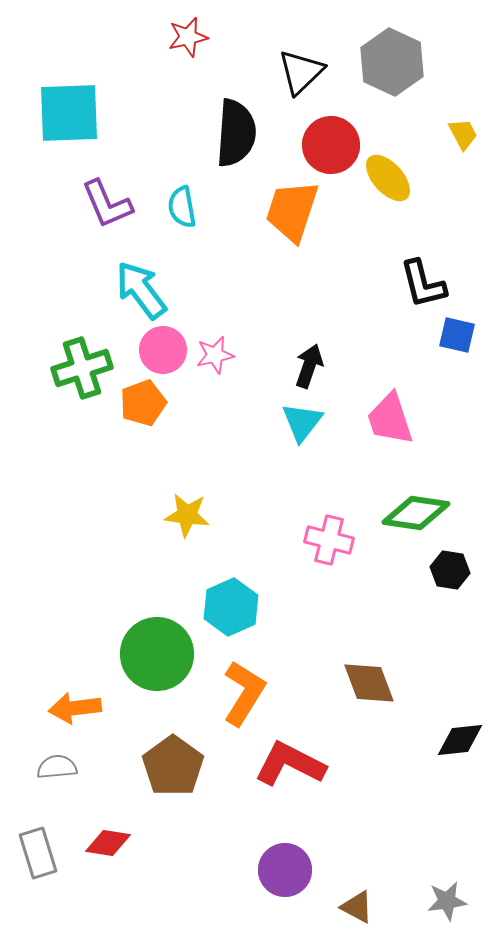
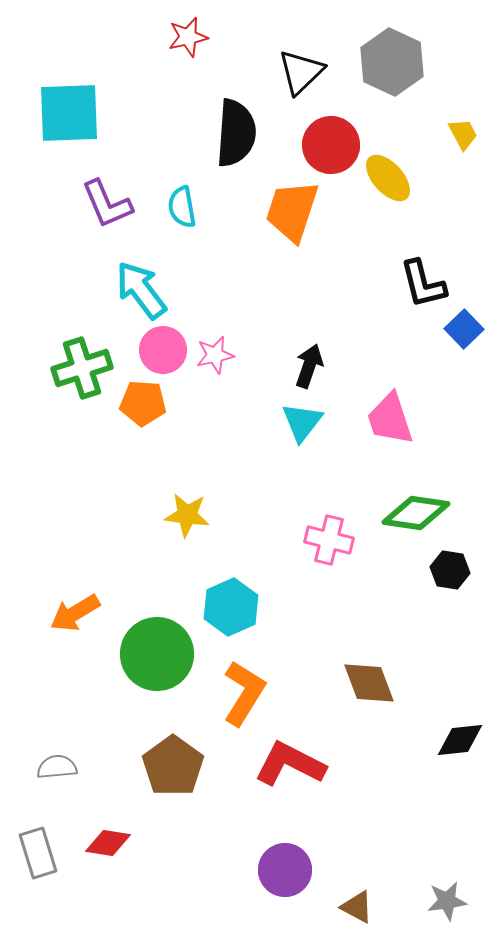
blue square: moved 7 px right, 6 px up; rotated 33 degrees clockwise
orange pentagon: rotated 24 degrees clockwise
orange arrow: moved 95 px up; rotated 24 degrees counterclockwise
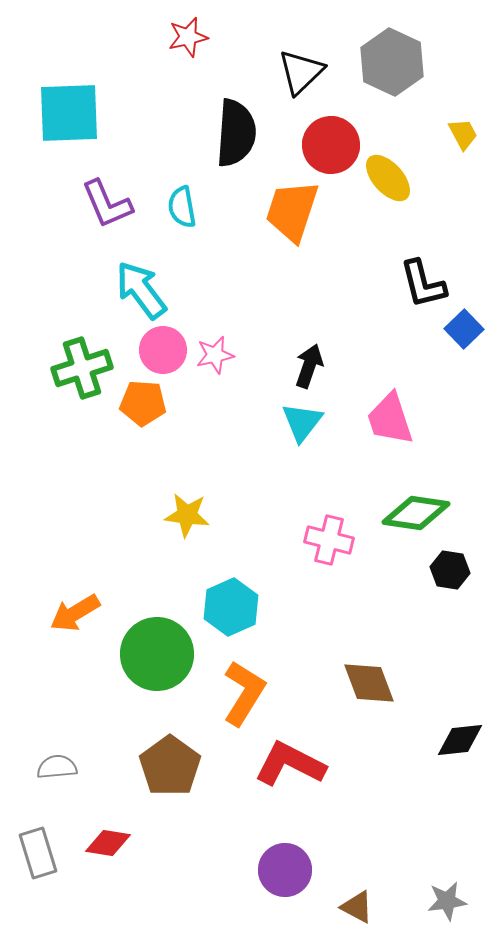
brown pentagon: moved 3 px left
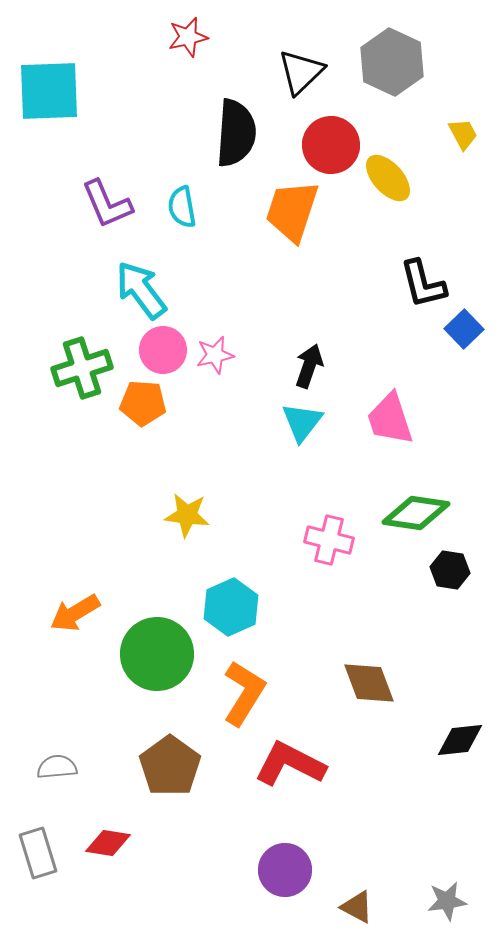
cyan square: moved 20 px left, 22 px up
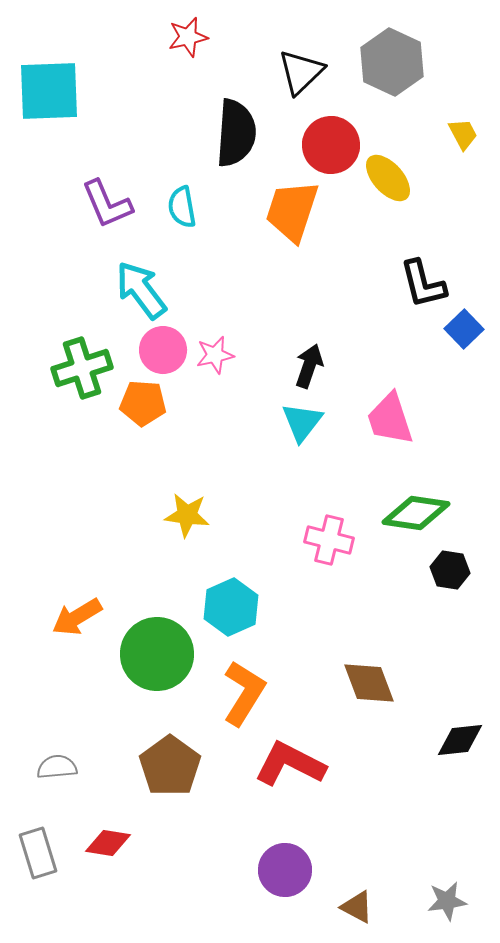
orange arrow: moved 2 px right, 4 px down
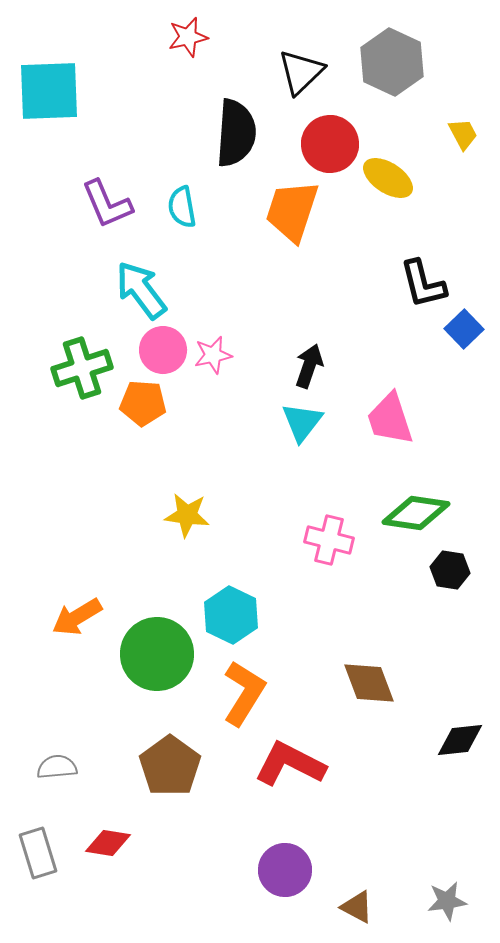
red circle: moved 1 px left, 1 px up
yellow ellipse: rotated 15 degrees counterclockwise
pink star: moved 2 px left
cyan hexagon: moved 8 px down; rotated 10 degrees counterclockwise
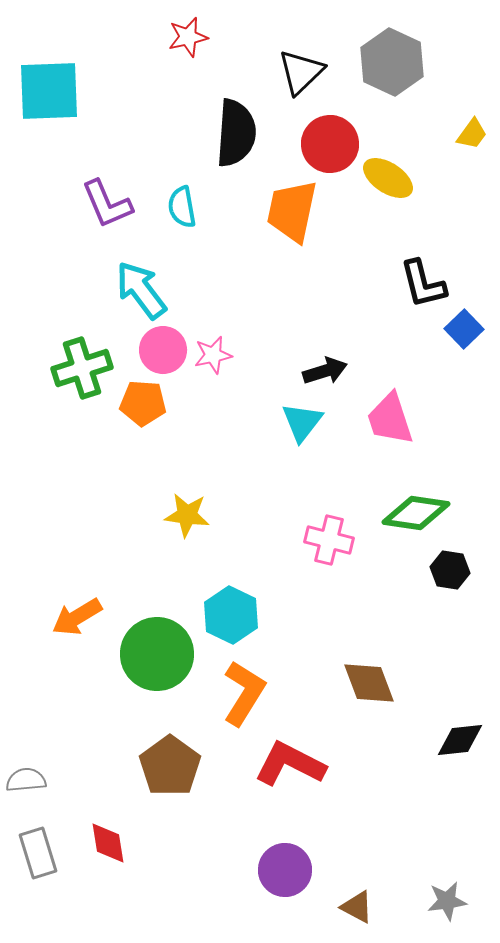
yellow trapezoid: moved 9 px right; rotated 64 degrees clockwise
orange trapezoid: rotated 6 degrees counterclockwise
black arrow: moved 16 px right, 5 px down; rotated 54 degrees clockwise
gray semicircle: moved 31 px left, 13 px down
red diamond: rotated 72 degrees clockwise
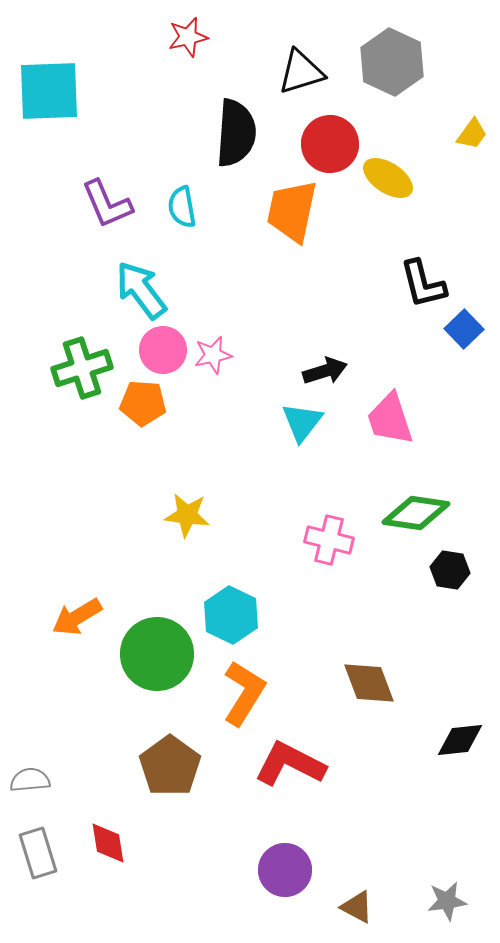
black triangle: rotated 27 degrees clockwise
gray semicircle: moved 4 px right
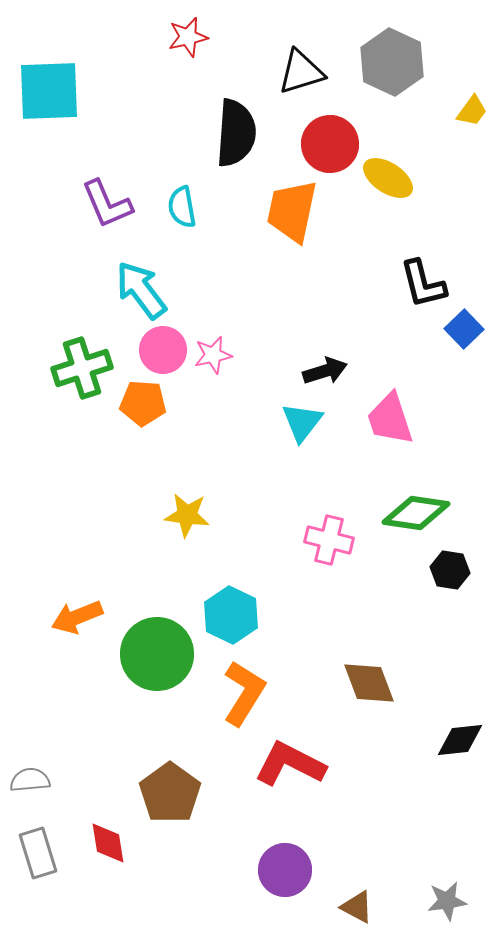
yellow trapezoid: moved 23 px up
orange arrow: rotated 9 degrees clockwise
brown pentagon: moved 27 px down
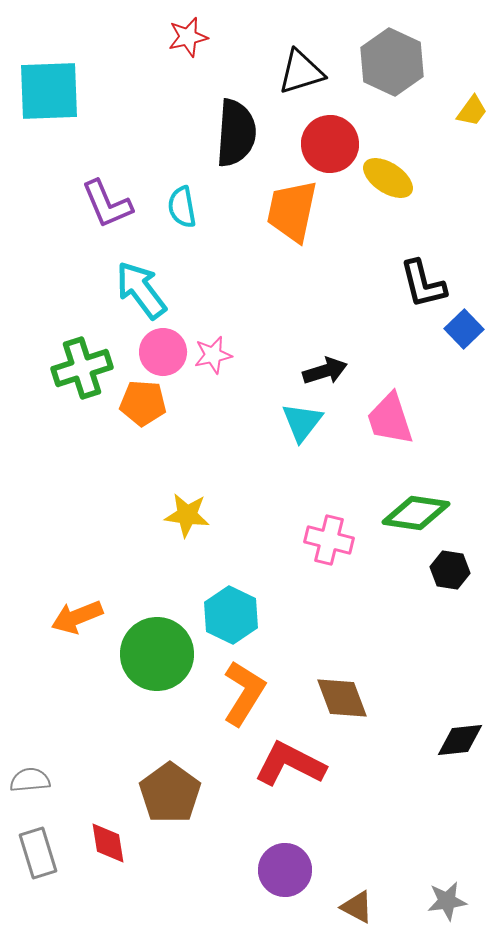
pink circle: moved 2 px down
brown diamond: moved 27 px left, 15 px down
